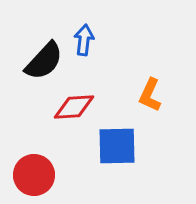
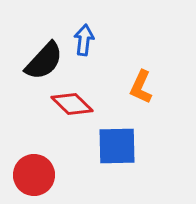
orange L-shape: moved 9 px left, 8 px up
red diamond: moved 2 px left, 3 px up; rotated 48 degrees clockwise
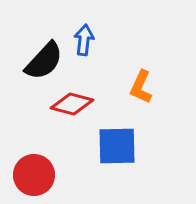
red diamond: rotated 30 degrees counterclockwise
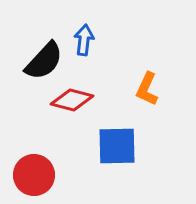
orange L-shape: moved 6 px right, 2 px down
red diamond: moved 4 px up
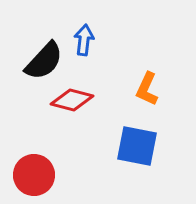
blue square: moved 20 px right; rotated 12 degrees clockwise
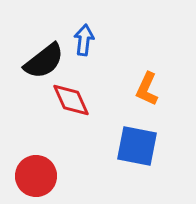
black semicircle: rotated 9 degrees clockwise
red diamond: moved 1 px left; rotated 51 degrees clockwise
red circle: moved 2 px right, 1 px down
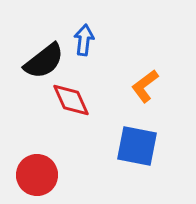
orange L-shape: moved 2 px left, 3 px up; rotated 28 degrees clockwise
red circle: moved 1 px right, 1 px up
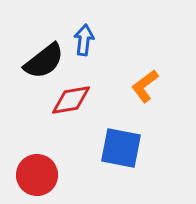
red diamond: rotated 75 degrees counterclockwise
blue square: moved 16 px left, 2 px down
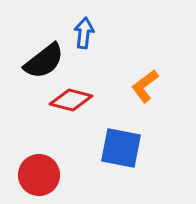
blue arrow: moved 7 px up
red diamond: rotated 24 degrees clockwise
red circle: moved 2 px right
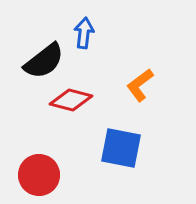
orange L-shape: moved 5 px left, 1 px up
